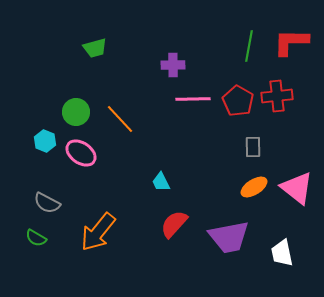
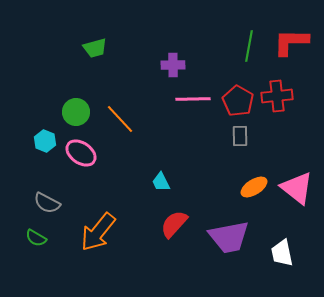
gray rectangle: moved 13 px left, 11 px up
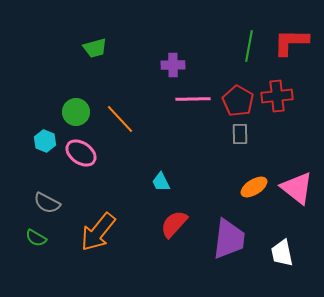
gray rectangle: moved 2 px up
purple trapezoid: moved 2 px down; rotated 72 degrees counterclockwise
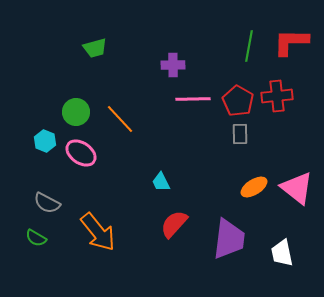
orange arrow: rotated 78 degrees counterclockwise
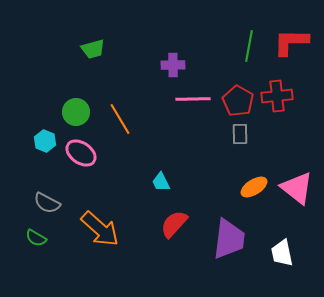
green trapezoid: moved 2 px left, 1 px down
orange line: rotated 12 degrees clockwise
orange arrow: moved 2 px right, 3 px up; rotated 9 degrees counterclockwise
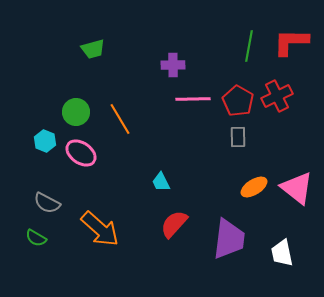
red cross: rotated 20 degrees counterclockwise
gray rectangle: moved 2 px left, 3 px down
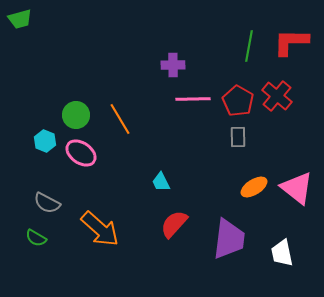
green trapezoid: moved 73 px left, 30 px up
red cross: rotated 24 degrees counterclockwise
green circle: moved 3 px down
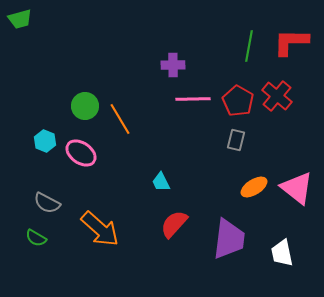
green circle: moved 9 px right, 9 px up
gray rectangle: moved 2 px left, 3 px down; rotated 15 degrees clockwise
